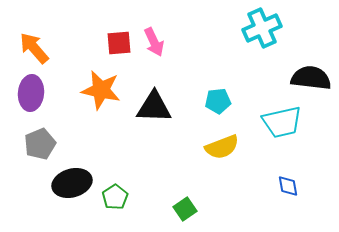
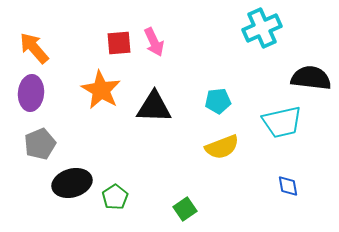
orange star: rotated 18 degrees clockwise
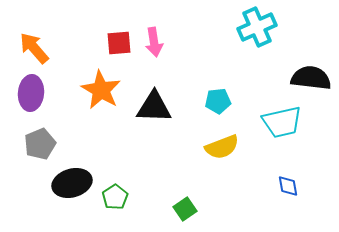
cyan cross: moved 5 px left, 1 px up
pink arrow: rotated 16 degrees clockwise
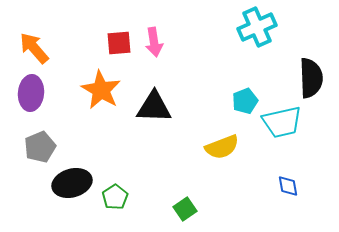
black semicircle: rotated 81 degrees clockwise
cyan pentagon: moved 27 px right; rotated 15 degrees counterclockwise
gray pentagon: moved 3 px down
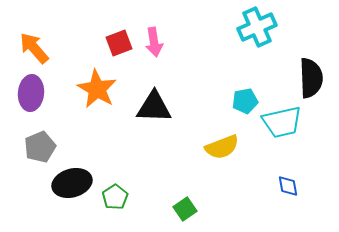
red square: rotated 16 degrees counterclockwise
orange star: moved 4 px left, 1 px up
cyan pentagon: rotated 10 degrees clockwise
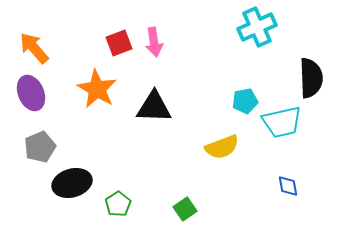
purple ellipse: rotated 28 degrees counterclockwise
green pentagon: moved 3 px right, 7 px down
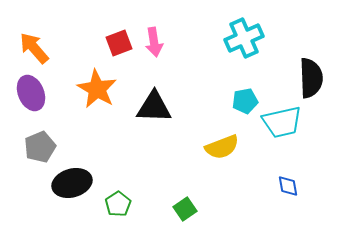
cyan cross: moved 13 px left, 11 px down
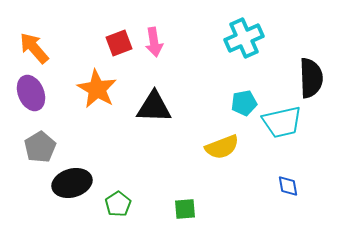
cyan pentagon: moved 1 px left, 2 px down
gray pentagon: rotated 8 degrees counterclockwise
green square: rotated 30 degrees clockwise
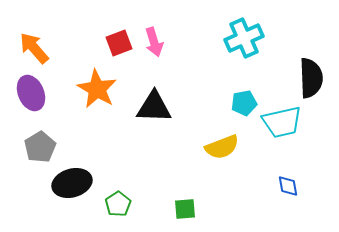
pink arrow: rotated 8 degrees counterclockwise
